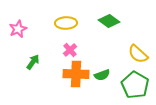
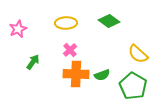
green pentagon: moved 2 px left, 1 px down
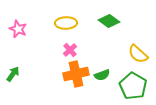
pink star: rotated 24 degrees counterclockwise
green arrow: moved 20 px left, 12 px down
orange cross: rotated 15 degrees counterclockwise
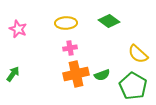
pink cross: moved 2 px up; rotated 32 degrees clockwise
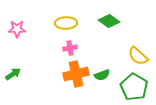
pink star: moved 1 px left; rotated 24 degrees counterclockwise
yellow semicircle: moved 2 px down
green arrow: rotated 21 degrees clockwise
green pentagon: moved 1 px right, 1 px down
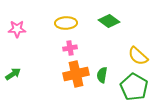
green semicircle: rotated 119 degrees clockwise
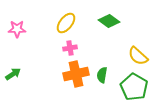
yellow ellipse: rotated 50 degrees counterclockwise
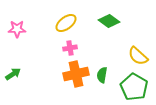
yellow ellipse: rotated 15 degrees clockwise
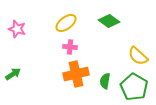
pink star: rotated 18 degrees clockwise
pink cross: moved 1 px up; rotated 16 degrees clockwise
green semicircle: moved 3 px right, 6 px down
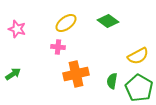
green diamond: moved 1 px left
pink cross: moved 12 px left
yellow semicircle: rotated 70 degrees counterclockwise
green semicircle: moved 7 px right
green pentagon: moved 5 px right, 1 px down
